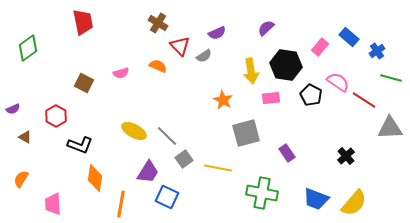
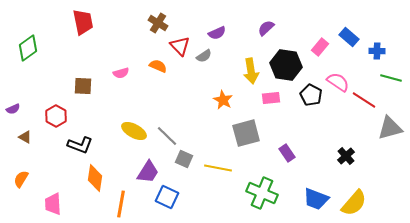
blue cross at (377, 51): rotated 35 degrees clockwise
brown square at (84, 83): moved 1 px left, 3 px down; rotated 24 degrees counterclockwise
gray triangle at (390, 128): rotated 12 degrees counterclockwise
gray square at (184, 159): rotated 30 degrees counterclockwise
green cross at (262, 193): rotated 12 degrees clockwise
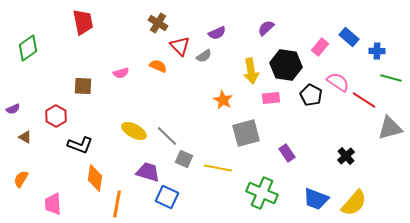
purple trapezoid at (148, 172): rotated 105 degrees counterclockwise
orange line at (121, 204): moved 4 px left
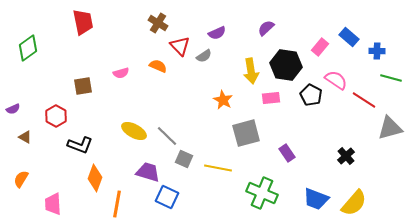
pink semicircle at (338, 82): moved 2 px left, 2 px up
brown square at (83, 86): rotated 12 degrees counterclockwise
orange diamond at (95, 178): rotated 12 degrees clockwise
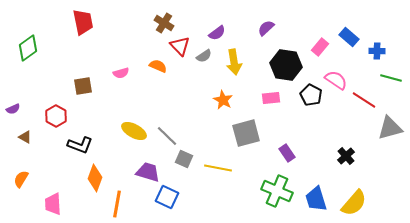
brown cross at (158, 23): moved 6 px right
purple semicircle at (217, 33): rotated 12 degrees counterclockwise
yellow arrow at (251, 71): moved 17 px left, 9 px up
green cross at (262, 193): moved 15 px right, 2 px up
blue trapezoid at (316, 199): rotated 52 degrees clockwise
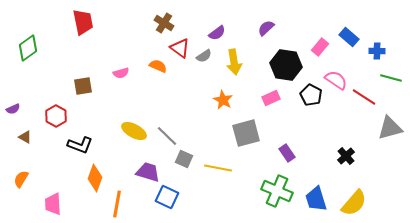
red triangle at (180, 46): moved 2 px down; rotated 10 degrees counterclockwise
pink rectangle at (271, 98): rotated 18 degrees counterclockwise
red line at (364, 100): moved 3 px up
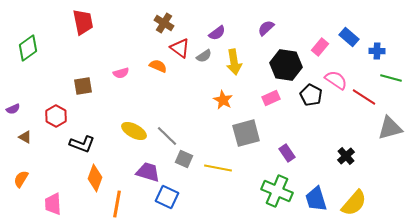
black L-shape at (80, 145): moved 2 px right, 1 px up
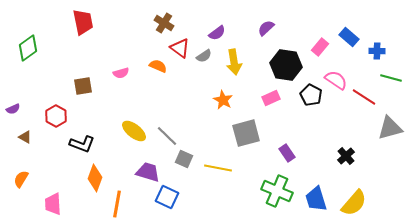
yellow ellipse at (134, 131): rotated 10 degrees clockwise
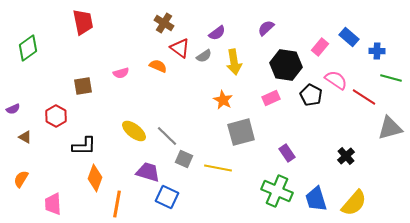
gray square at (246, 133): moved 5 px left, 1 px up
black L-shape at (82, 144): moved 2 px right, 2 px down; rotated 20 degrees counterclockwise
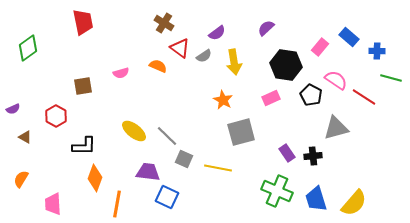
gray triangle at (390, 128): moved 54 px left
black cross at (346, 156): moved 33 px left; rotated 36 degrees clockwise
purple trapezoid at (148, 172): rotated 10 degrees counterclockwise
